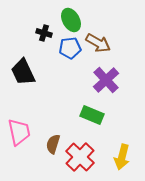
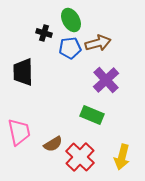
brown arrow: rotated 45 degrees counterclockwise
black trapezoid: rotated 24 degrees clockwise
brown semicircle: rotated 138 degrees counterclockwise
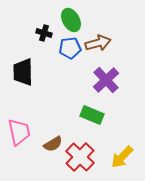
yellow arrow: rotated 30 degrees clockwise
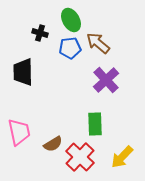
black cross: moved 4 px left
brown arrow: rotated 125 degrees counterclockwise
green rectangle: moved 3 px right, 9 px down; rotated 65 degrees clockwise
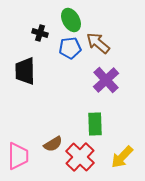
black trapezoid: moved 2 px right, 1 px up
pink trapezoid: moved 1 px left, 24 px down; rotated 12 degrees clockwise
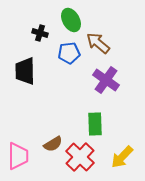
blue pentagon: moved 1 px left, 5 px down
purple cross: rotated 12 degrees counterclockwise
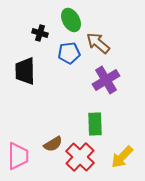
purple cross: rotated 24 degrees clockwise
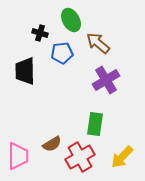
blue pentagon: moved 7 px left
green rectangle: rotated 10 degrees clockwise
brown semicircle: moved 1 px left
red cross: rotated 16 degrees clockwise
